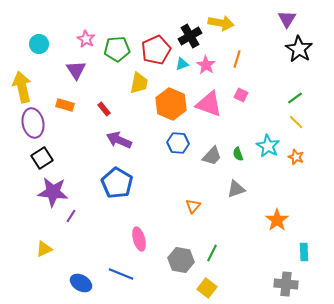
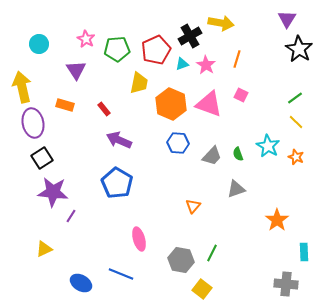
yellow square at (207, 288): moved 5 px left, 1 px down
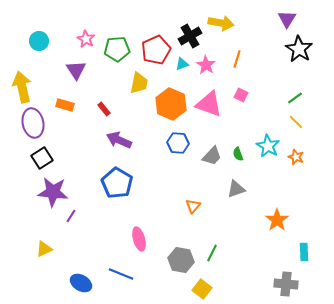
cyan circle at (39, 44): moved 3 px up
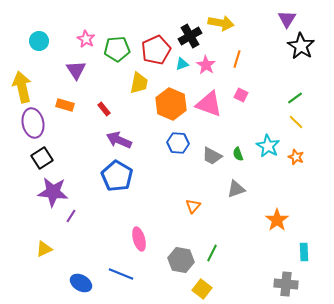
black star at (299, 49): moved 2 px right, 3 px up
gray trapezoid at (212, 156): rotated 75 degrees clockwise
blue pentagon at (117, 183): moved 7 px up
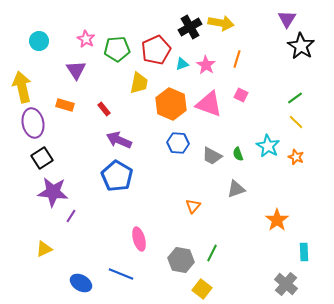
black cross at (190, 36): moved 9 px up
gray cross at (286, 284): rotated 35 degrees clockwise
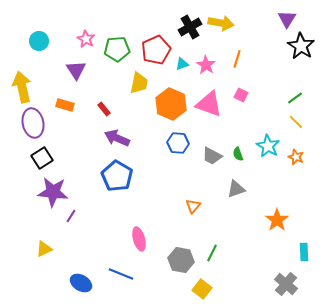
purple arrow at (119, 140): moved 2 px left, 2 px up
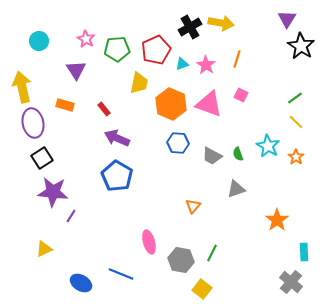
orange star at (296, 157): rotated 14 degrees clockwise
pink ellipse at (139, 239): moved 10 px right, 3 px down
gray cross at (286, 284): moved 5 px right, 2 px up
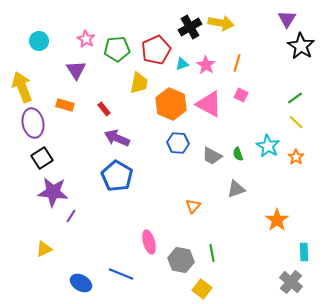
orange line at (237, 59): moved 4 px down
yellow arrow at (22, 87): rotated 8 degrees counterclockwise
pink triangle at (209, 104): rotated 8 degrees clockwise
green line at (212, 253): rotated 36 degrees counterclockwise
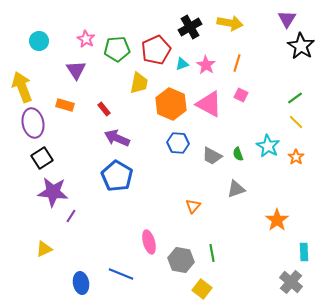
yellow arrow at (221, 23): moved 9 px right
blue ellipse at (81, 283): rotated 50 degrees clockwise
